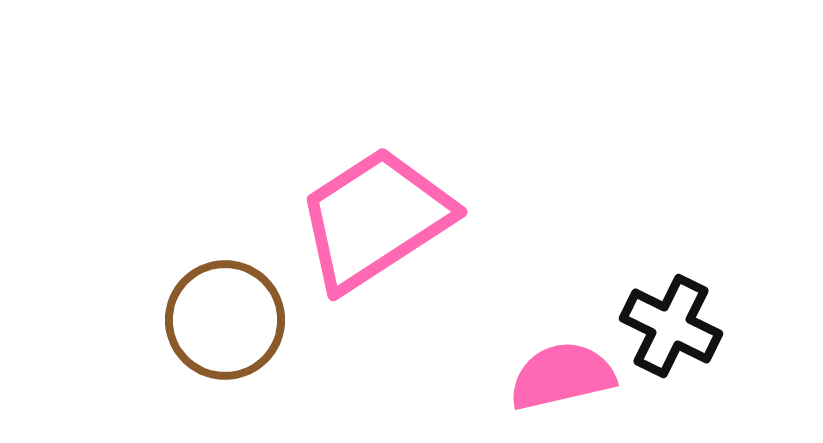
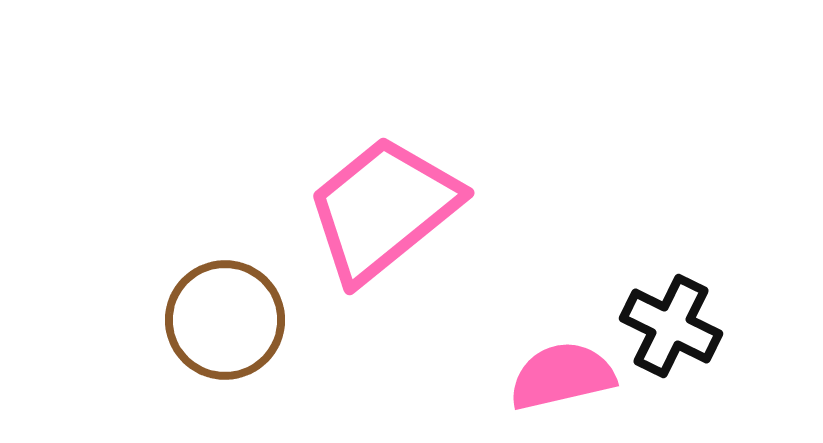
pink trapezoid: moved 8 px right, 10 px up; rotated 6 degrees counterclockwise
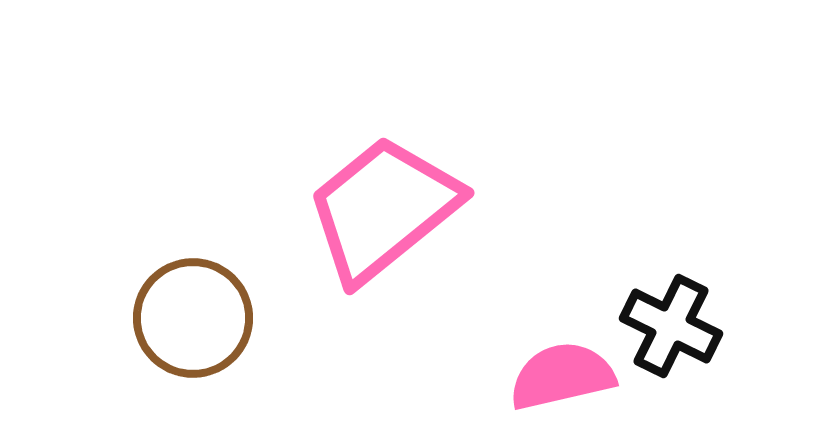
brown circle: moved 32 px left, 2 px up
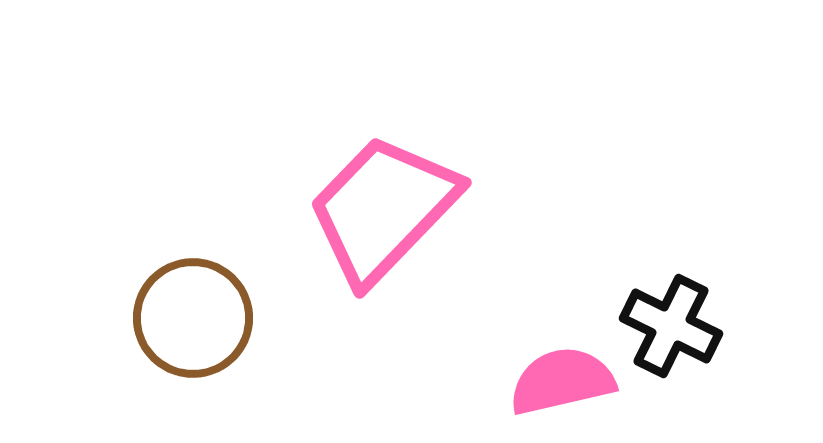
pink trapezoid: rotated 7 degrees counterclockwise
pink semicircle: moved 5 px down
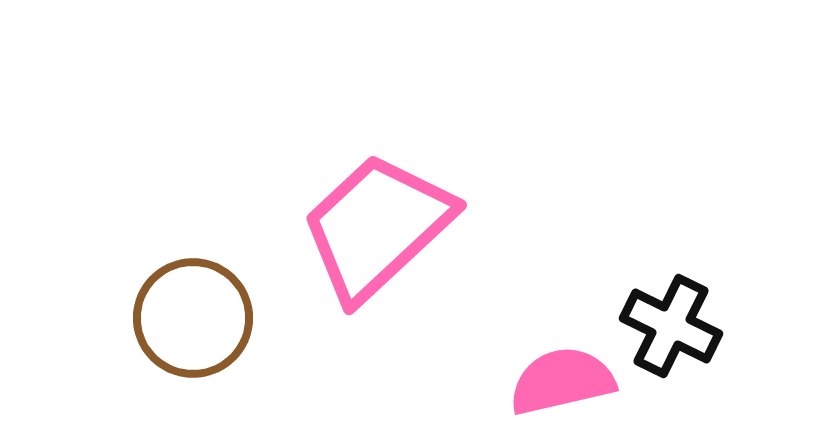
pink trapezoid: moved 6 px left, 18 px down; rotated 3 degrees clockwise
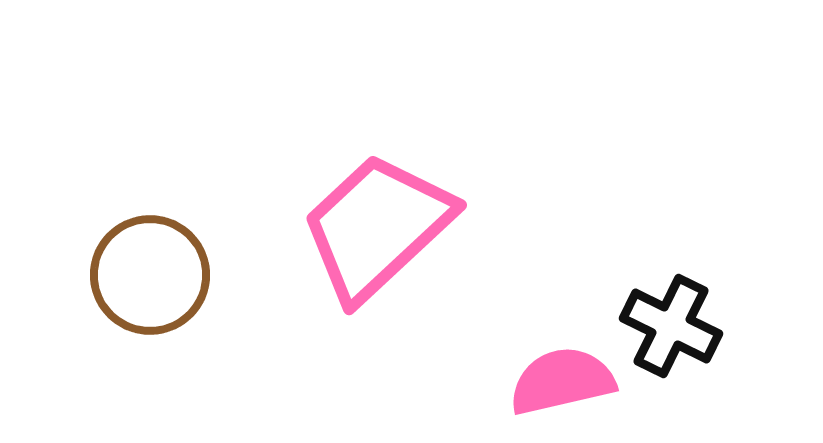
brown circle: moved 43 px left, 43 px up
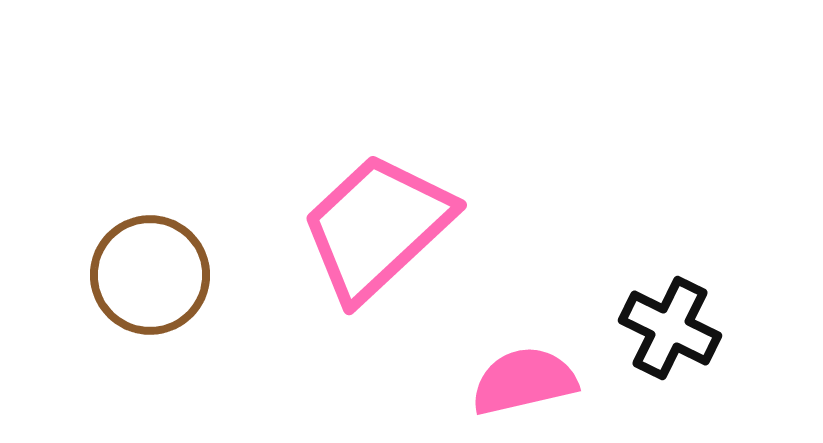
black cross: moved 1 px left, 2 px down
pink semicircle: moved 38 px left
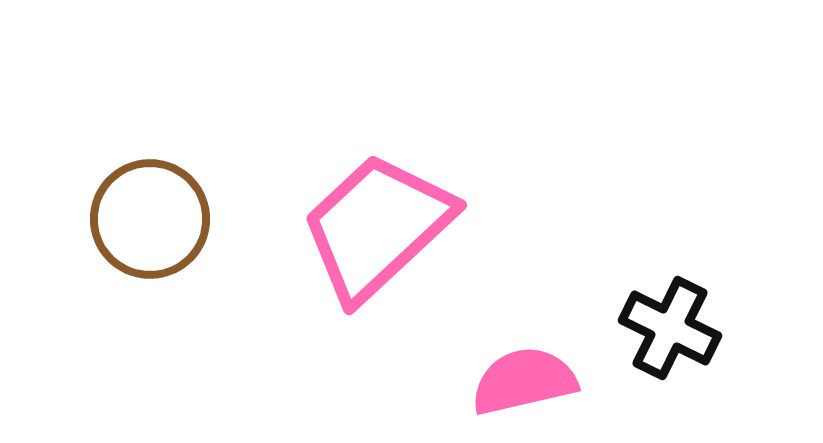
brown circle: moved 56 px up
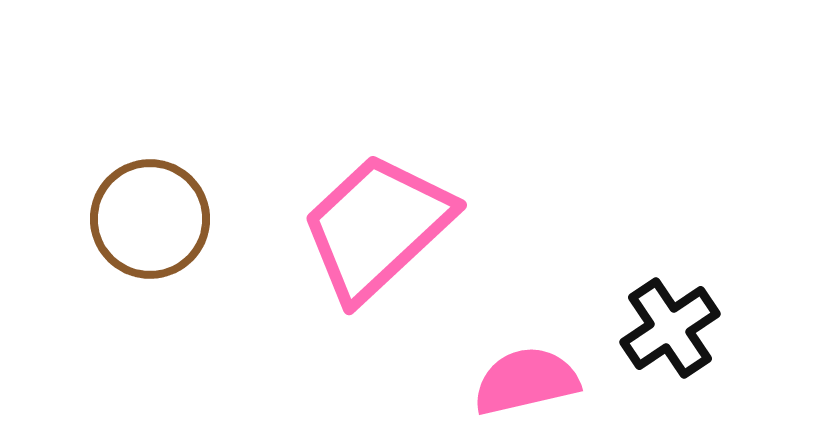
black cross: rotated 30 degrees clockwise
pink semicircle: moved 2 px right
